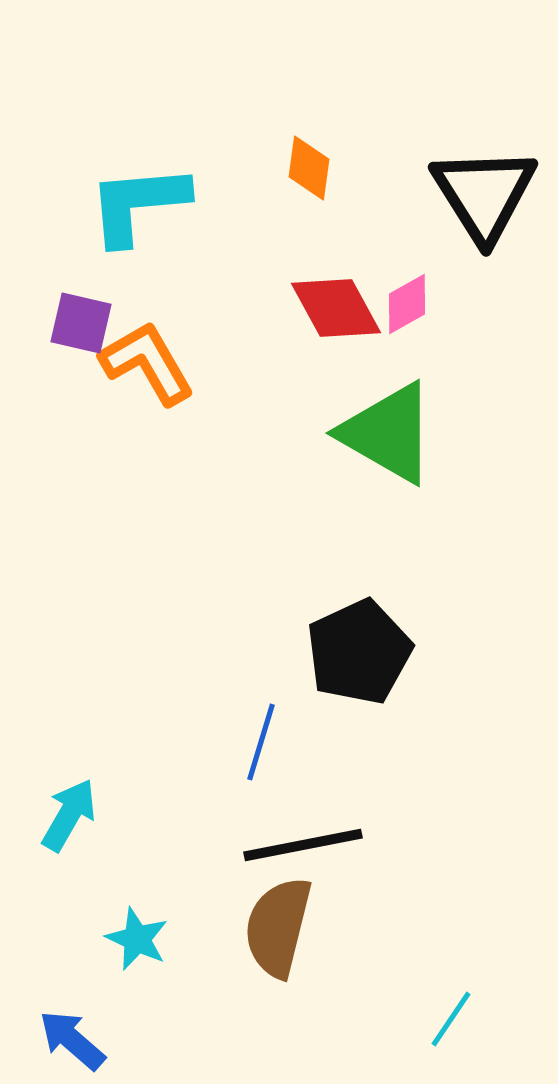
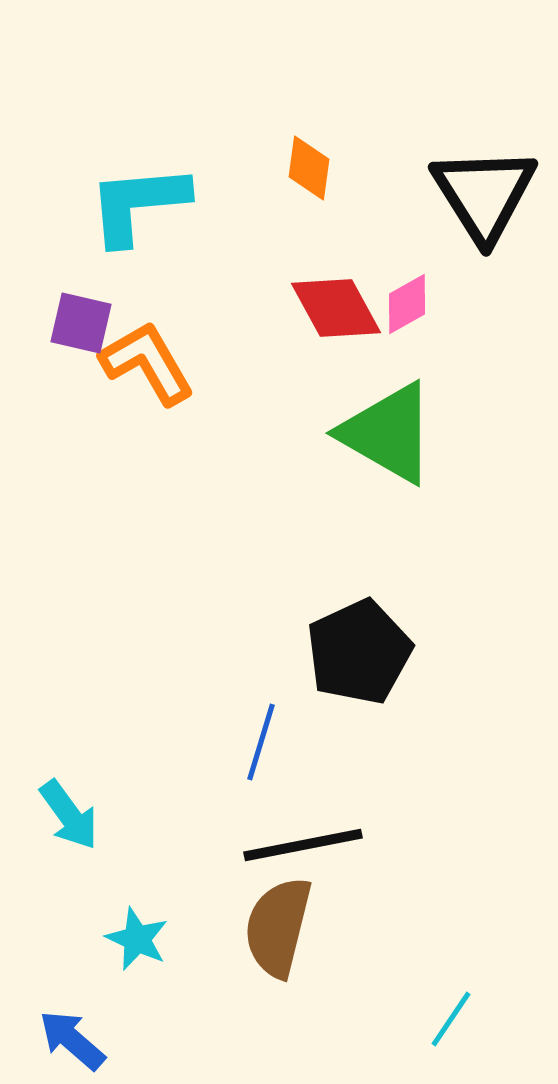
cyan arrow: rotated 114 degrees clockwise
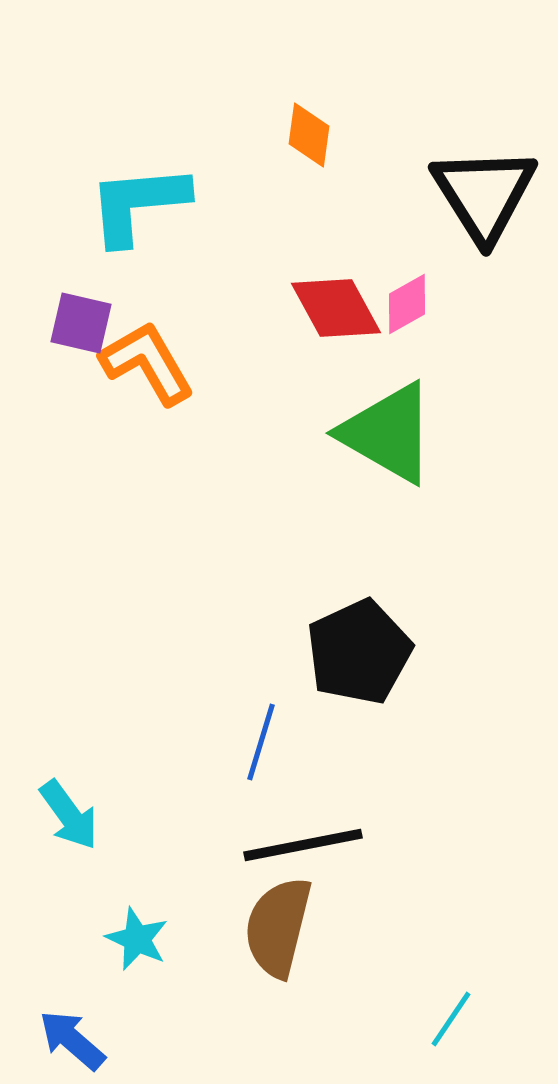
orange diamond: moved 33 px up
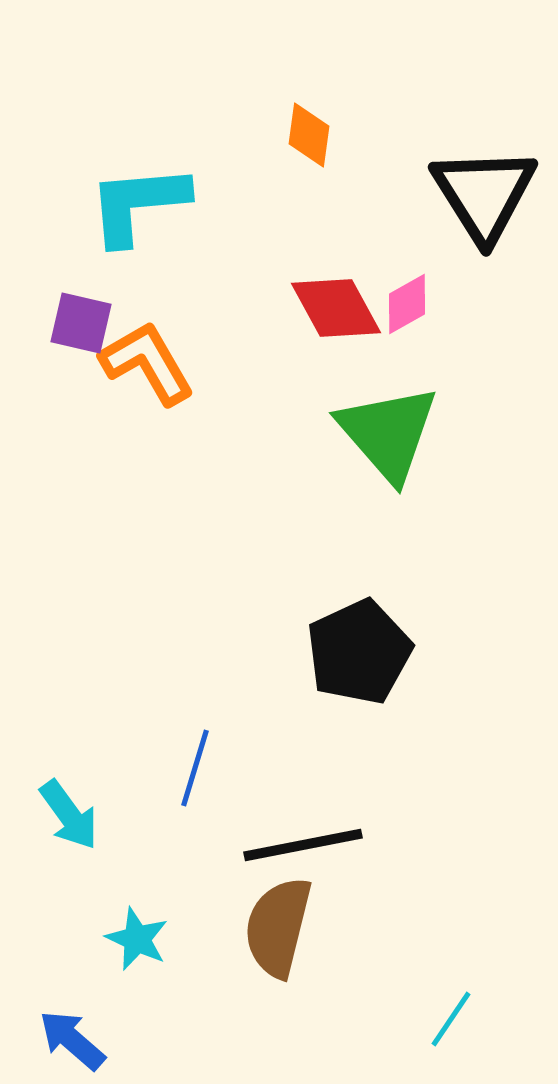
green triangle: rotated 19 degrees clockwise
blue line: moved 66 px left, 26 px down
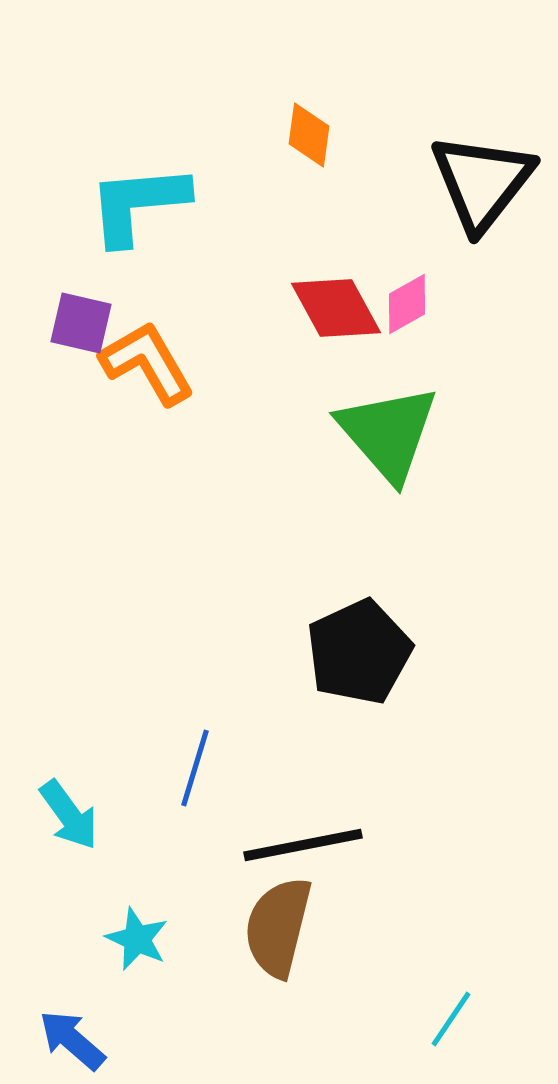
black triangle: moved 2 px left, 12 px up; rotated 10 degrees clockwise
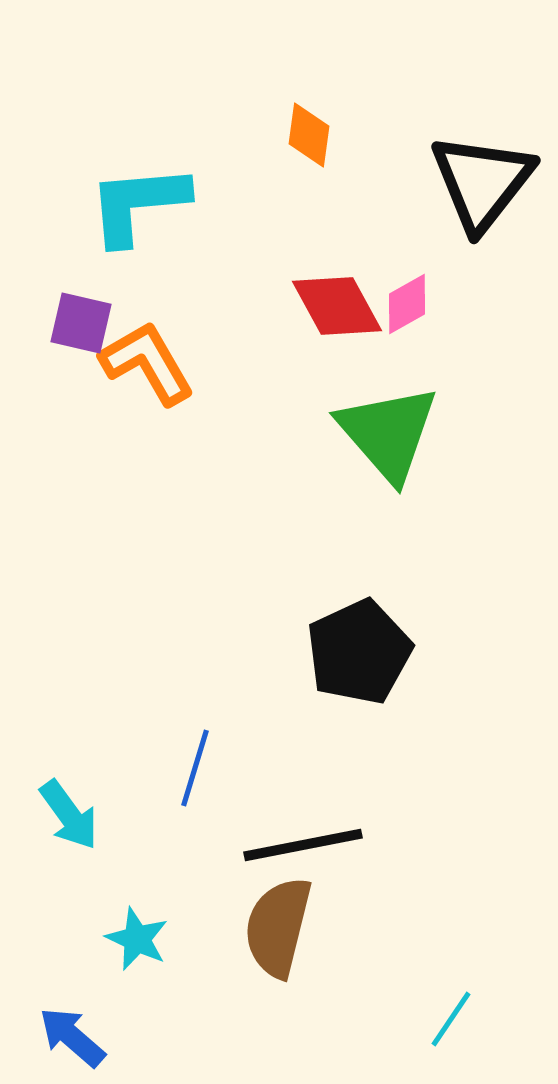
red diamond: moved 1 px right, 2 px up
blue arrow: moved 3 px up
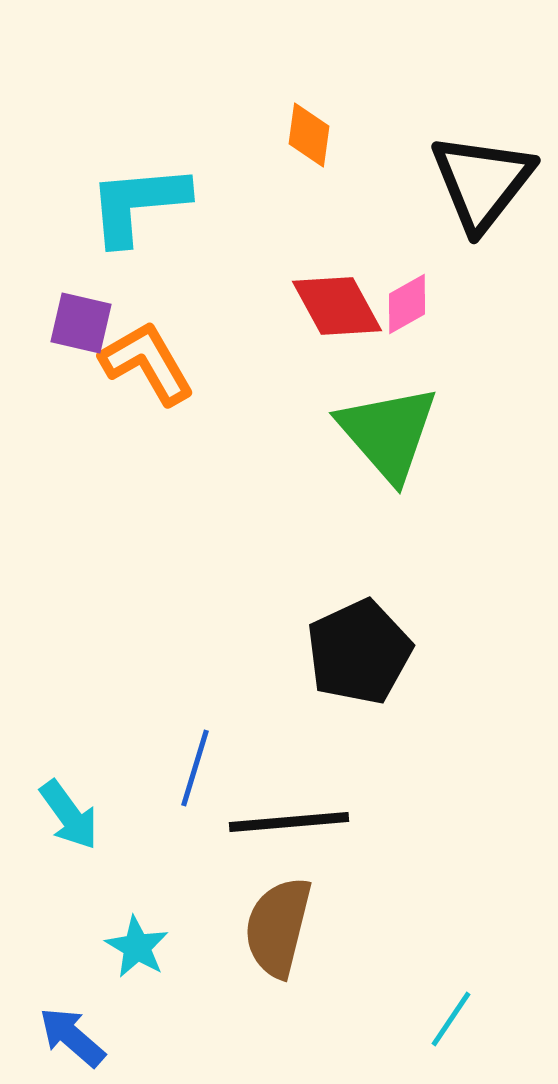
black line: moved 14 px left, 23 px up; rotated 6 degrees clockwise
cyan star: moved 8 px down; rotated 6 degrees clockwise
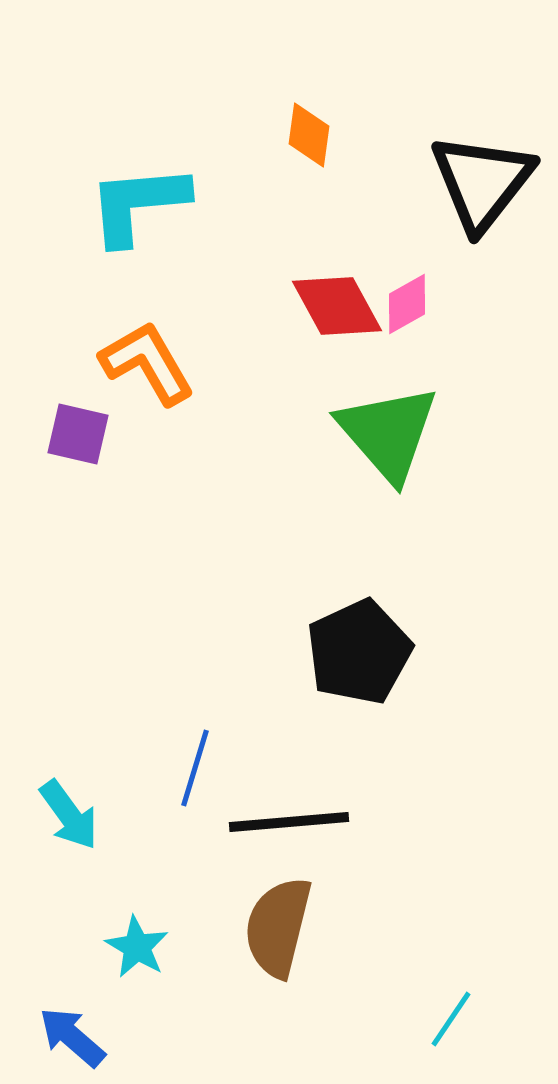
purple square: moved 3 px left, 111 px down
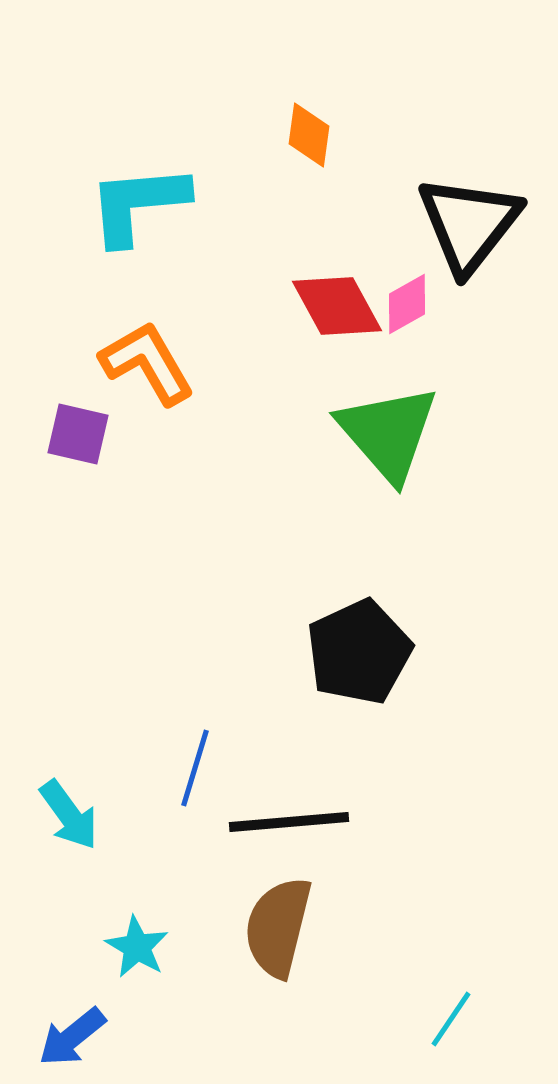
black triangle: moved 13 px left, 42 px down
blue arrow: rotated 80 degrees counterclockwise
